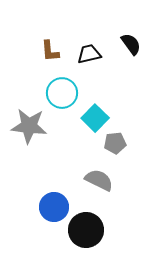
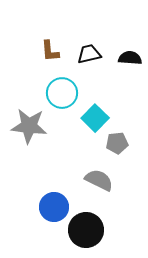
black semicircle: moved 1 px left, 14 px down; rotated 50 degrees counterclockwise
gray pentagon: moved 2 px right
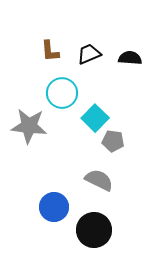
black trapezoid: rotated 10 degrees counterclockwise
gray pentagon: moved 4 px left, 2 px up; rotated 15 degrees clockwise
black circle: moved 8 px right
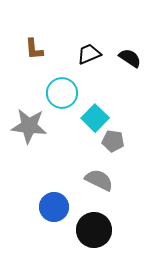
brown L-shape: moved 16 px left, 2 px up
black semicircle: rotated 30 degrees clockwise
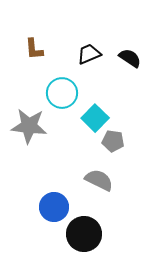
black circle: moved 10 px left, 4 px down
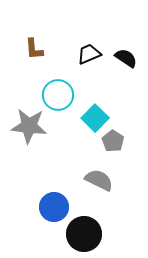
black semicircle: moved 4 px left
cyan circle: moved 4 px left, 2 px down
gray pentagon: rotated 25 degrees clockwise
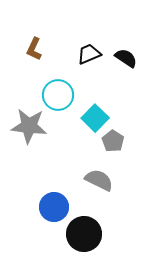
brown L-shape: rotated 30 degrees clockwise
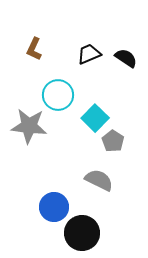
black circle: moved 2 px left, 1 px up
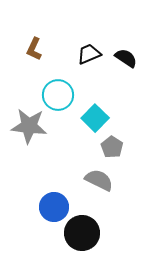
gray pentagon: moved 1 px left, 6 px down
